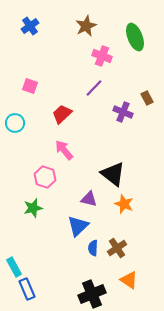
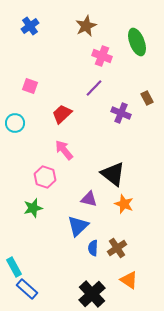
green ellipse: moved 2 px right, 5 px down
purple cross: moved 2 px left, 1 px down
blue rectangle: rotated 25 degrees counterclockwise
black cross: rotated 20 degrees counterclockwise
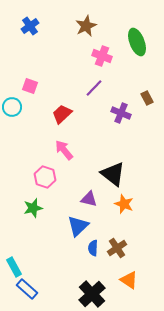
cyan circle: moved 3 px left, 16 px up
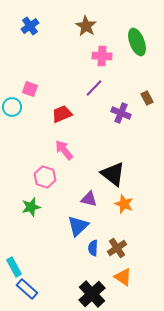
brown star: rotated 15 degrees counterclockwise
pink cross: rotated 18 degrees counterclockwise
pink square: moved 3 px down
red trapezoid: rotated 20 degrees clockwise
green star: moved 2 px left, 1 px up
orange triangle: moved 6 px left, 3 px up
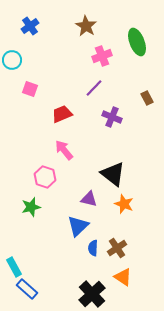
pink cross: rotated 24 degrees counterclockwise
cyan circle: moved 47 px up
purple cross: moved 9 px left, 4 px down
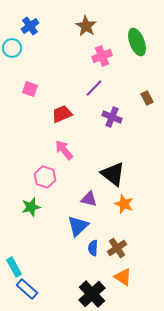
cyan circle: moved 12 px up
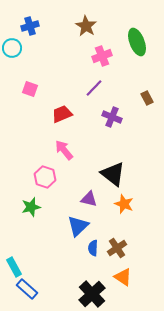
blue cross: rotated 18 degrees clockwise
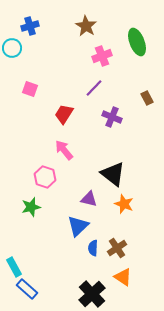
red trapezoid: moved 2 px right; rotated 35 degrees counterclockwise
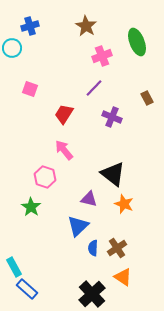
green star: rotated 24 degrees counterclockwise
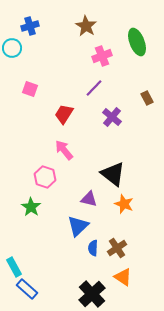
purple cross: rotated 18 degrees clockwise
